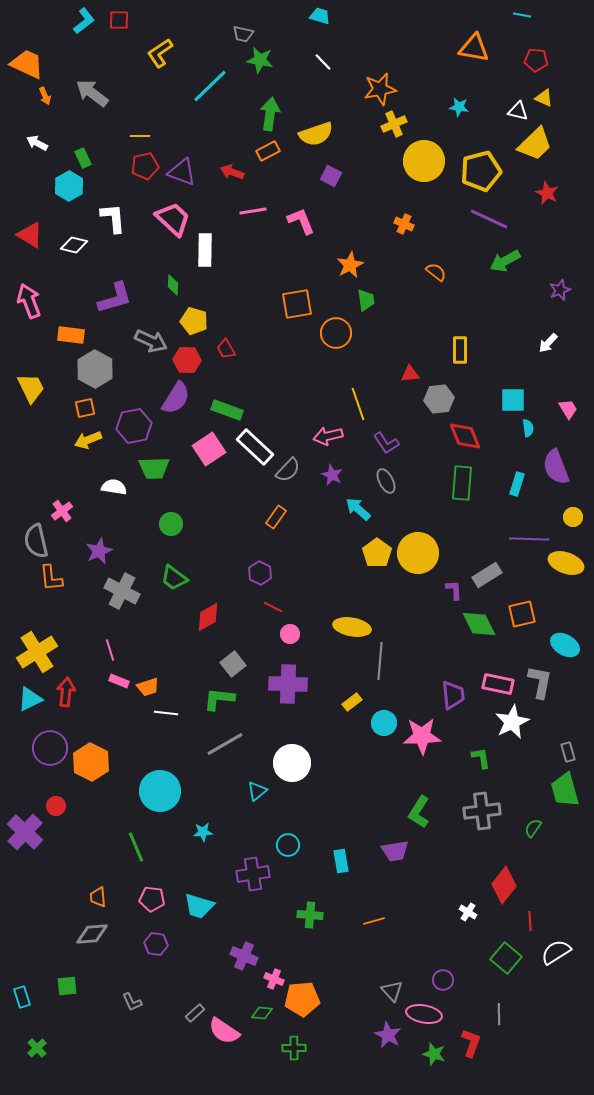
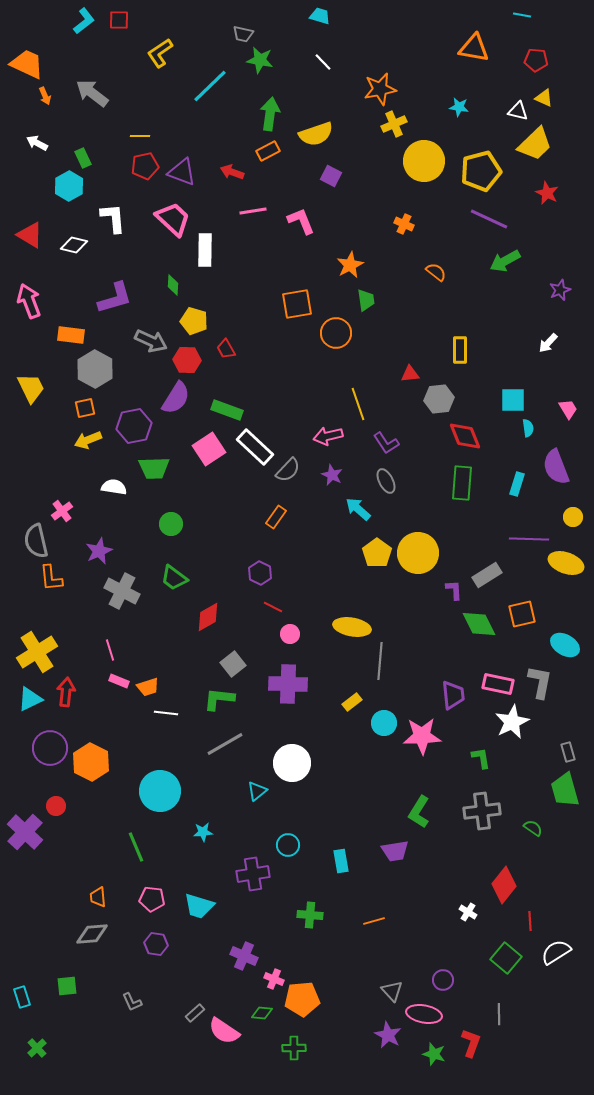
green semicircle at (533, 828): rotated 90 degrees clockwise
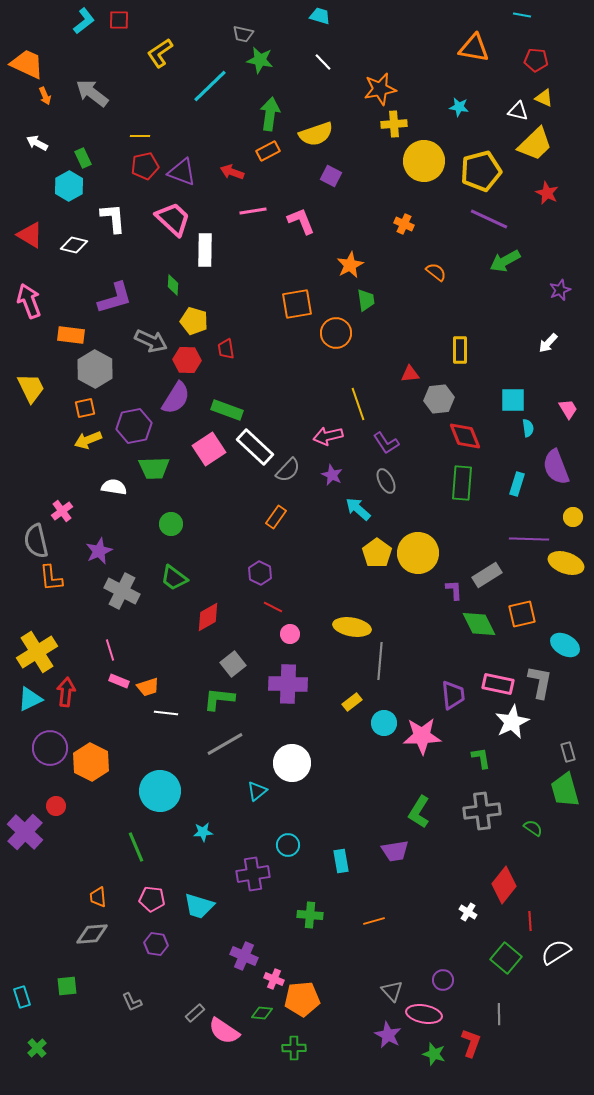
yellow cross at (394, 124): rotated 20 degrees clockwise
red trapezoid at (226, 349): rotated 20 degrees clockwise
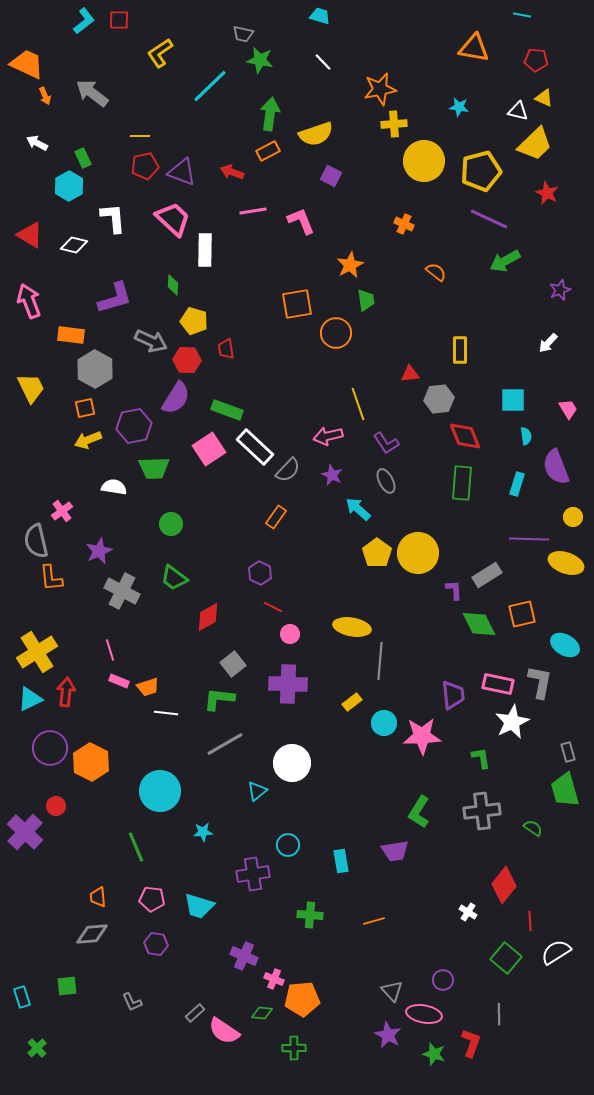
cyan semicircle at (528, 428): moved 2 px left, 8 px down
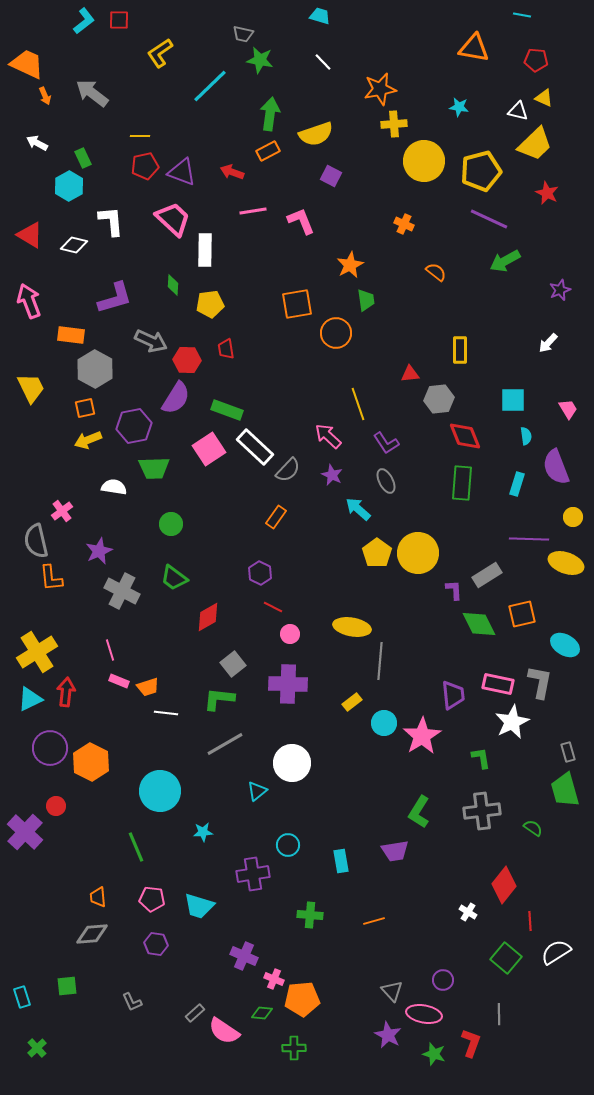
white L-shape at (113, 218): moved 2 px left, 3 px down
yellow pentagon at (194, 321): moved 16 px right, 17 px up; rotated 24 degrees counterclockwise
pink arrow at (328, 436): rotated 56 degrees clockwise
pink star at (422, 736): rotated 30 degrees counterclockwise
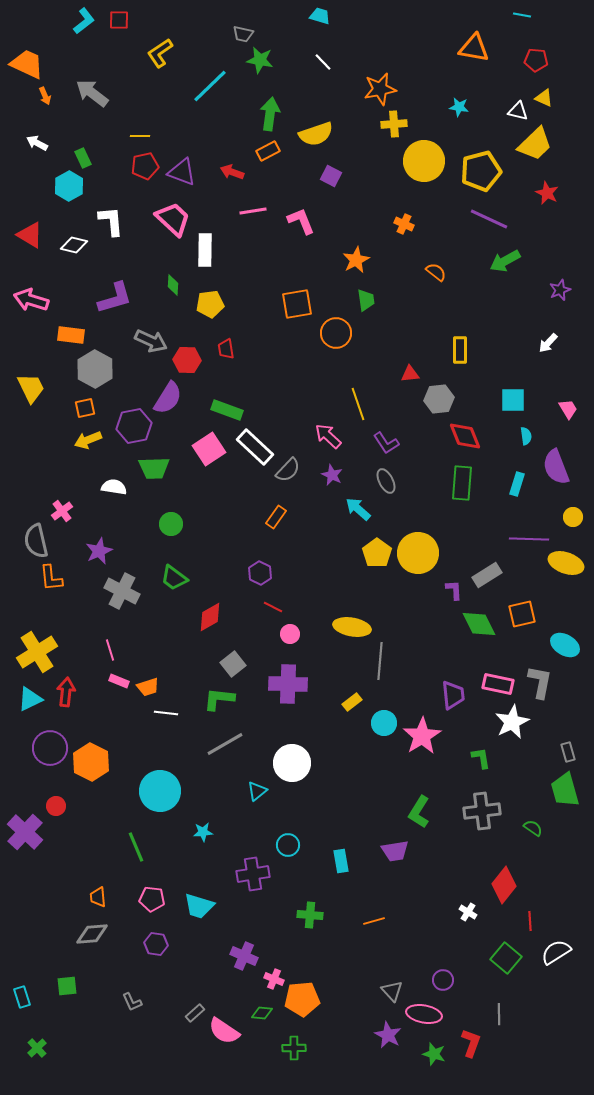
orange star at (350, 265): moved 6 px right, 5 px up
pink arrow at (29, 301): moved 2 px right, 1 px up; rotated 52 degrees counterclockwise
purple semicircle at (176, 398): moved 8 px left
red diamond at (208, 617): moved 2 px right
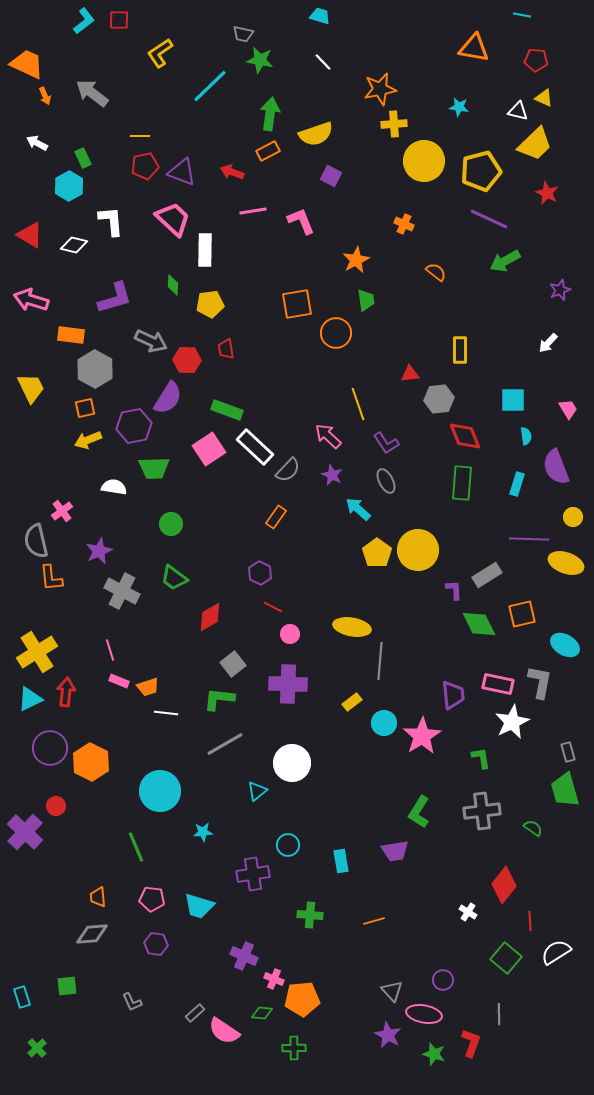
yellow circle at (418, 553): moved 3 px up
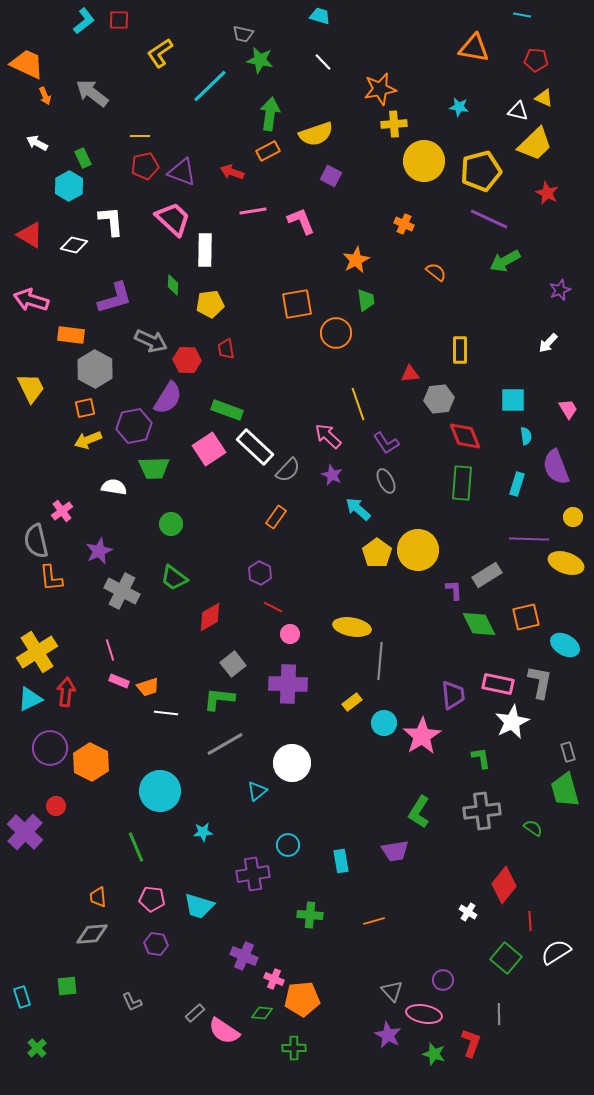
orange square at (522, 614): moved 4 px right, 3 px down
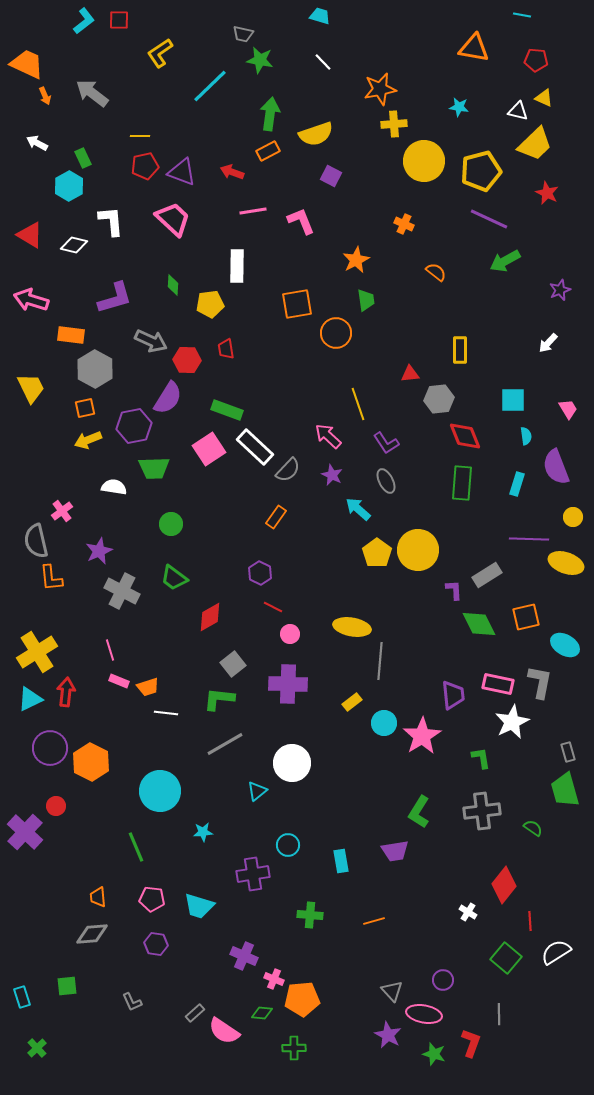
white rectangle at (205, 250): moved 32 px right, 16 px down
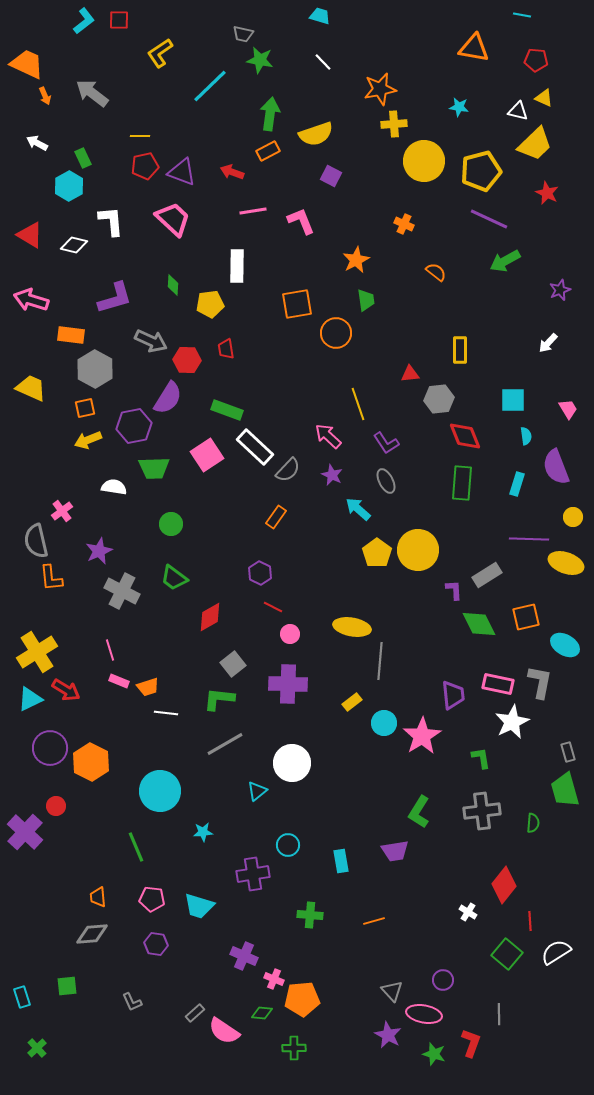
yellow trapezoid at (31, 388): rotated 40 degrees counterclockwise
pink square at (209, 449): moved 2 px left, 6 px down
red arrow at (66, 692): moved 2 px up; rotated 116 degrees clockwise
green semicircle at (533, 828): moved 5 px up; rotated 60 degrees clockwise
green square at (506, 958): moved 1 px right, 4 px up
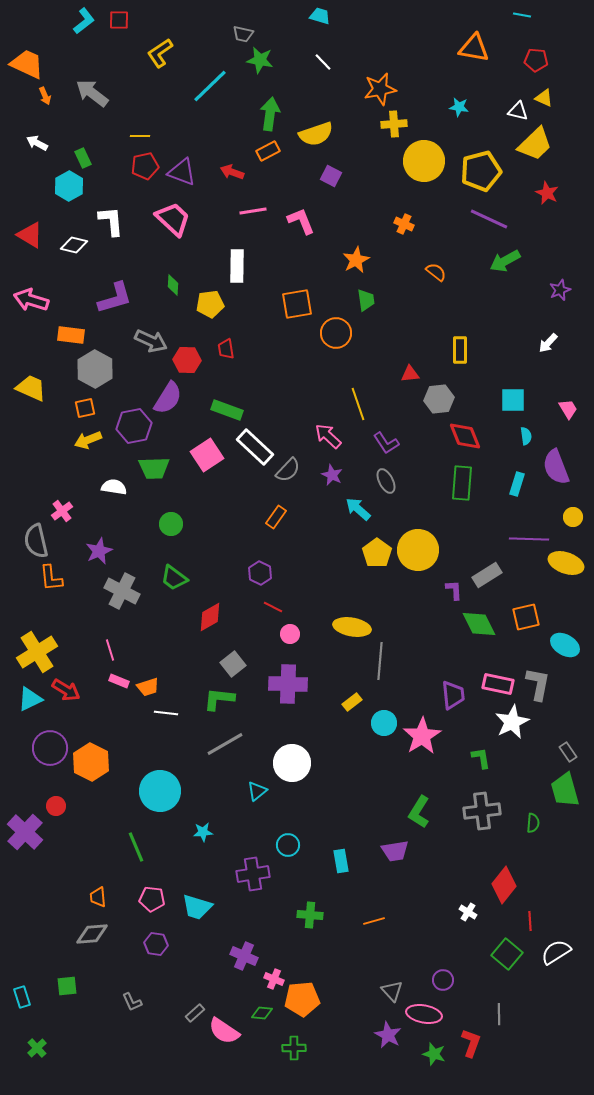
gray L-shape at (540, 682): moved 2 px left, 2 px down
gray rectangle at (568, 752): rotated 18 degrees counterclockwise
cyan trapezoid at (199, 906): moved 2 px left, 1 px down
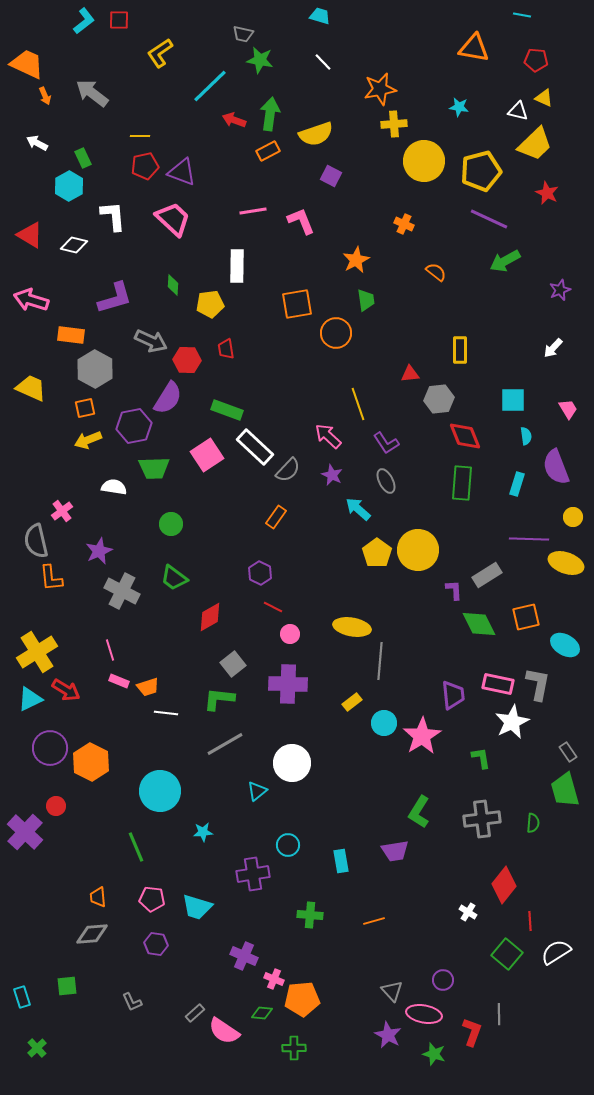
red arrow at (232, 172): moved 2 px right, 52 px up
white L-shape at (111, 221): moved 2 px right, 5 px up
white arrow at (548, 343): moved 5 px right, 5 px down
gray cross at (482, 811): moved 8 px down
red L-shape at (471, 1043): moved 1 px right, 11 px up
